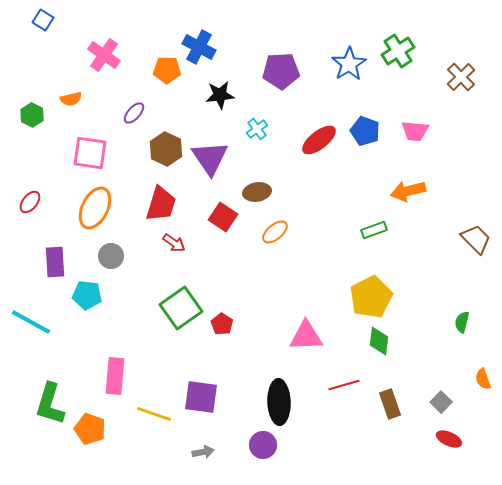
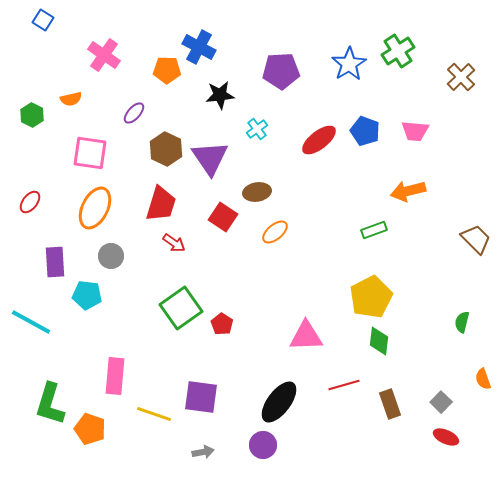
black ellipse at (279, 402): rotated 39 degrees clockwise
red ellipse at (449, 439): moved 3 px left, 2 px up
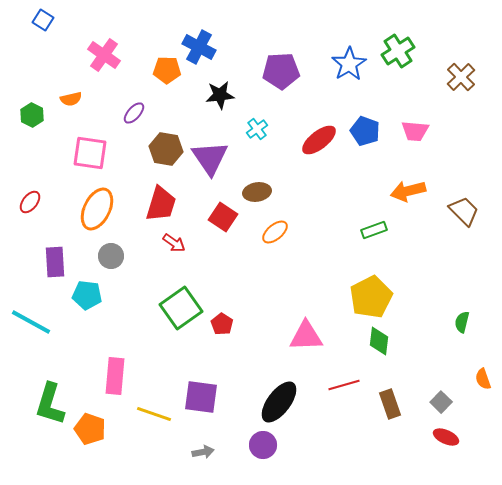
brown hexagon at (166, 149): rotated 16 degrees counterclockwise
orange ellipse at (95, 208): moved 2 px right, 1 px down
brown trapezoid at (476, 239): moved 12 px left, 28 px up
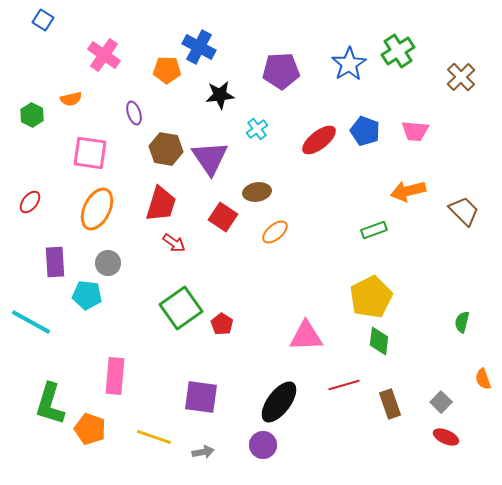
purple ellipse at (134, 113): rotated 60 degrees counterclockwise
gray circle at (111, 256): moved 3 px left, 7 px down
yellow line at (154, 414): moved 23 px down
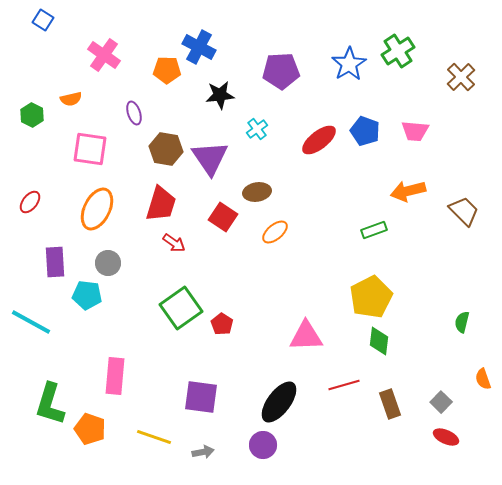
pink square at (90, 153): moved 4 px up
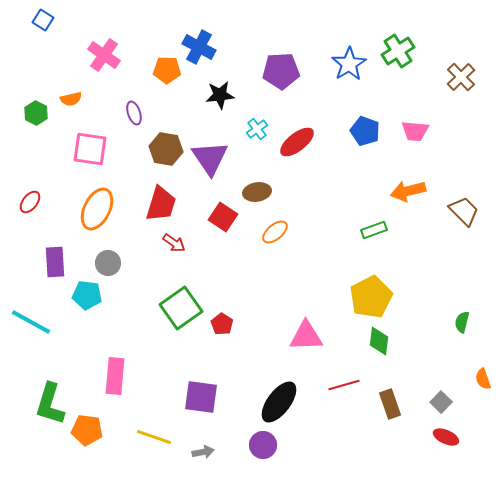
green hexagon at (32, 115): moved 4 px right, 2 px up
red ellipse at (319, 140): moved 22 px left, 2 px down
orange pentagon at (90, 429): moved 3 px left, 1 px down; rotated 12 degrees counterclockwise
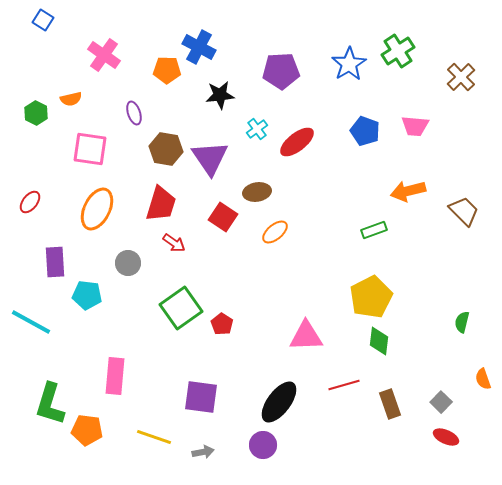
pink trapezoid at (415, 131): moved 5 px up
gray circle at (108, 263): moved 20 px right
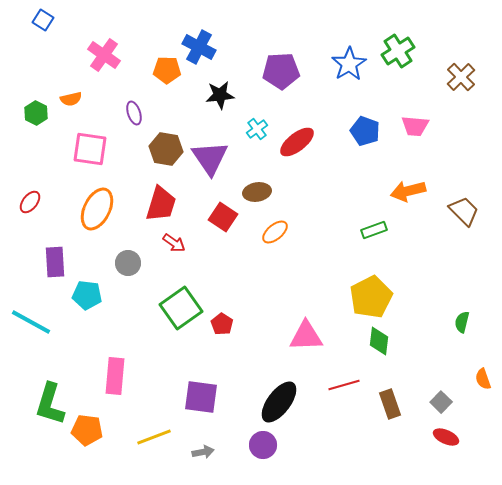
yellow line at (154, 437): rotated 40 degrees counterclockwise
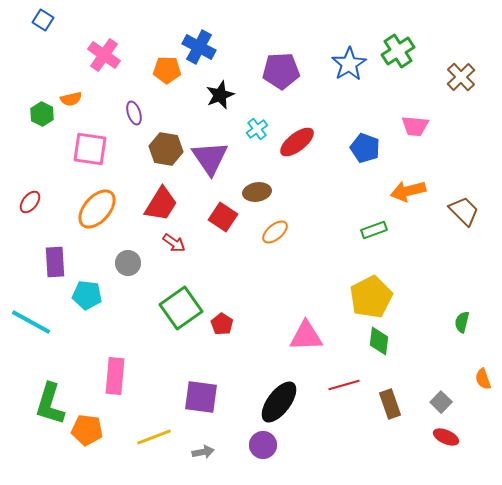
black star at (220, 95): rotated 16 degrees counterclockwise
green hexagon at (36, 113): moved 6 px right, 1 px down
blue pentagon at (365, 131): moved 17 px down
red trapezoid at (161, 204): rotated 15 degrees clockwise
orange ellipse at (97, 209): rotated 15 degrees clockwise
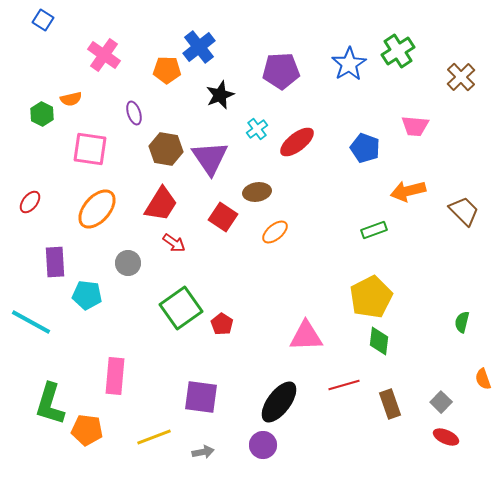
blue cross at (199, 47): rotated 24 degrees clockwise
